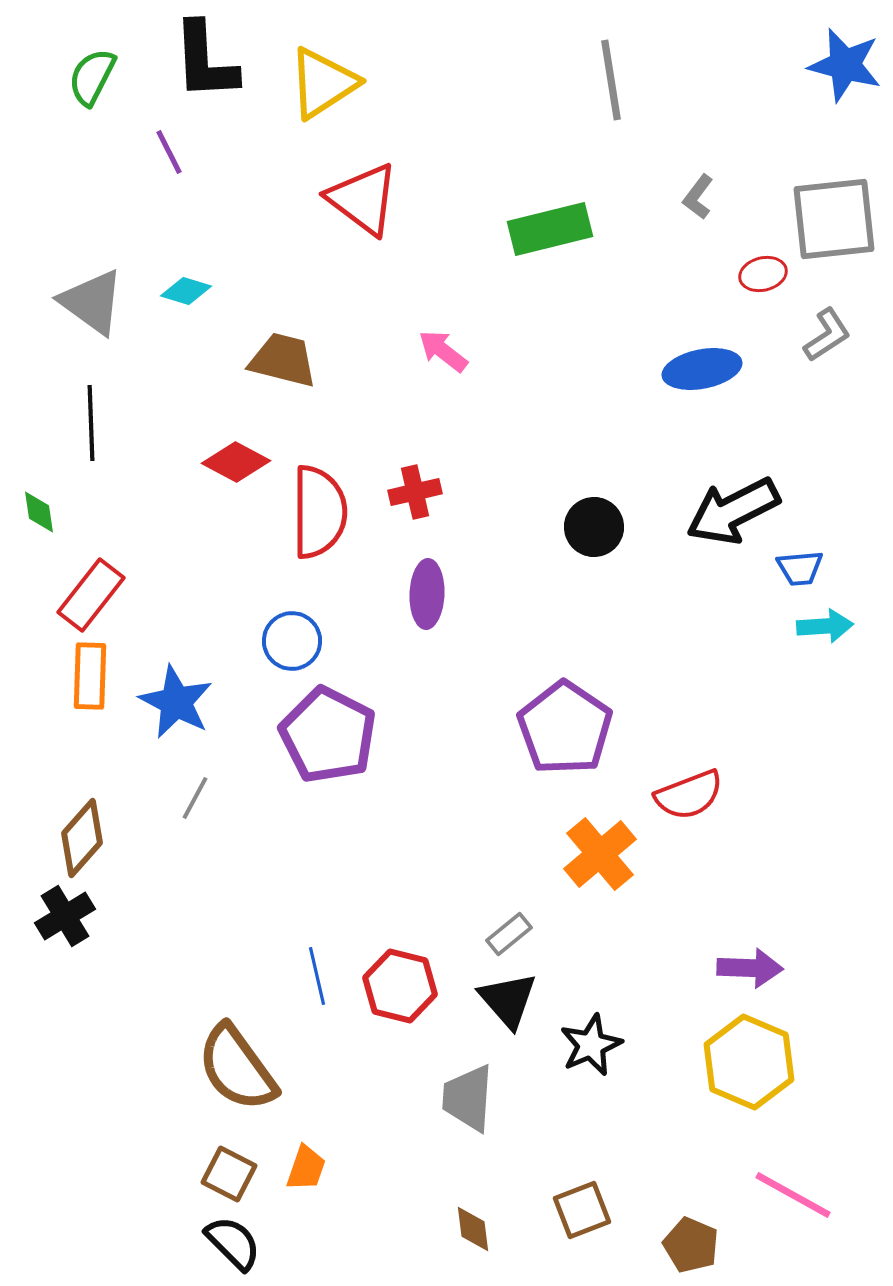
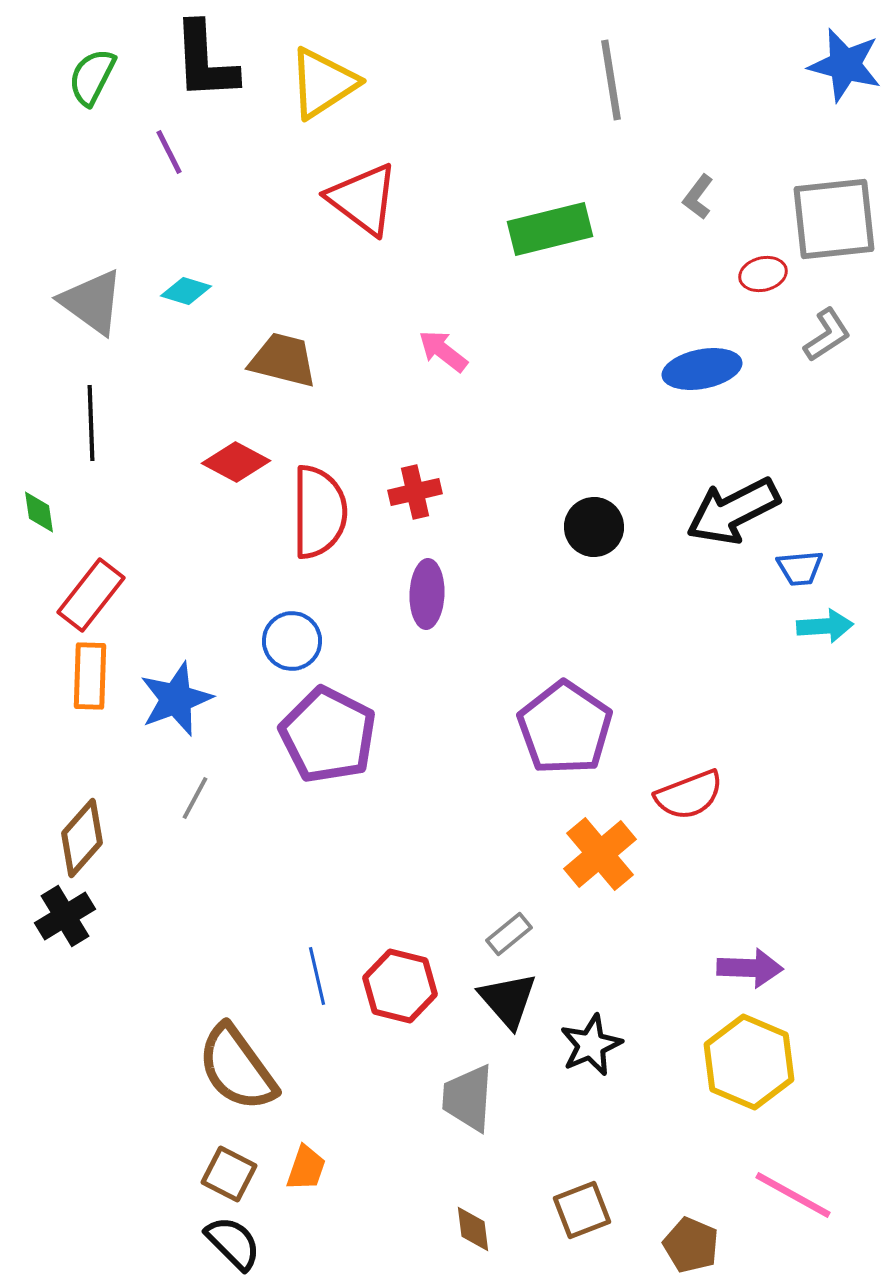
blue star at (176, 702): moved 3 px up; rotated 24 degrees clockwise
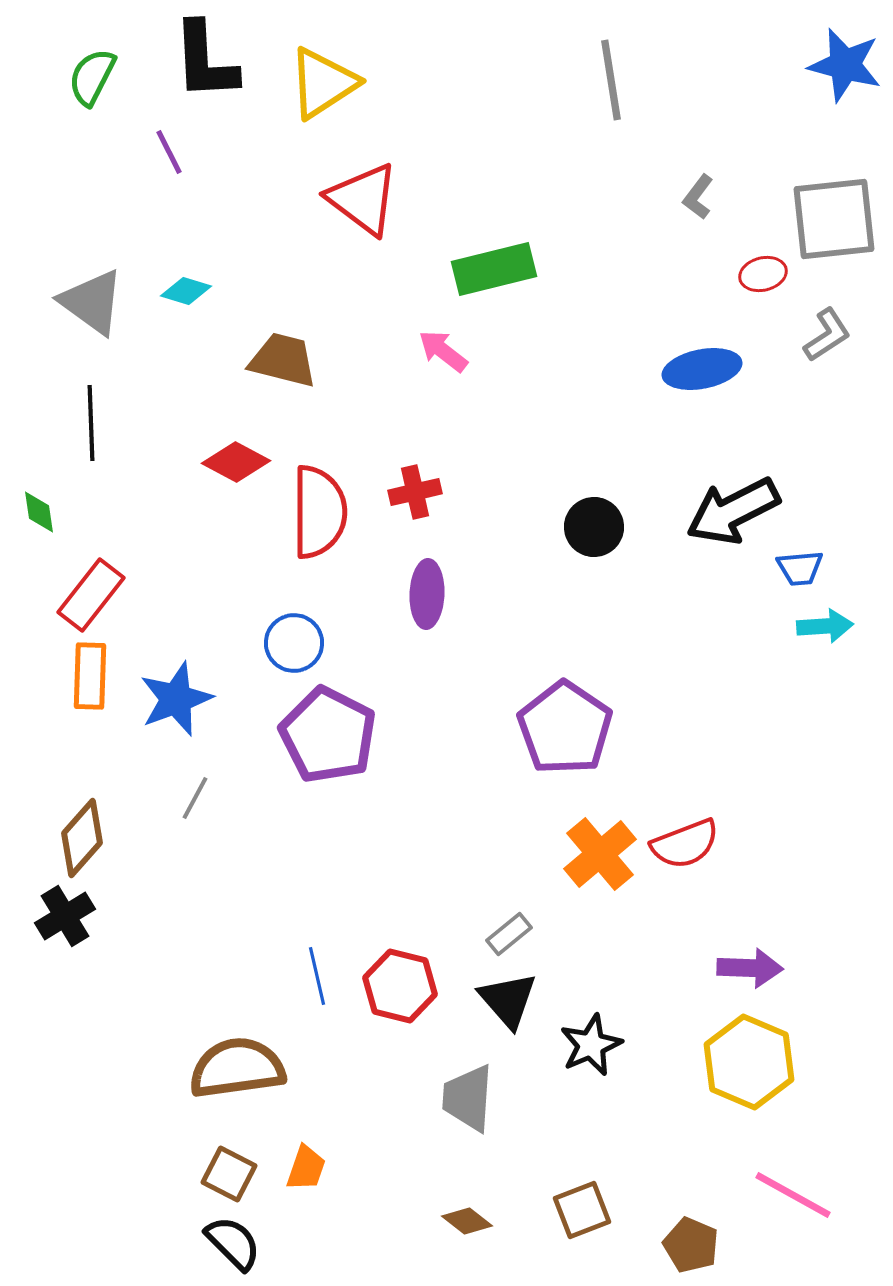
green rectangle at (550, 229): moved 56 px left, 40 px down
blue circle at (292, 641): moved 2 px right, 2 px down
red semicircle at (689, 795): moved 4 px left, 49 px down
brown semicircle at (237, 1068): rotated 118 degrees clockwise
brown diamond at (473, 1229): moved 6 px left, 8 px up; rotated 45 degrees counterclockwise
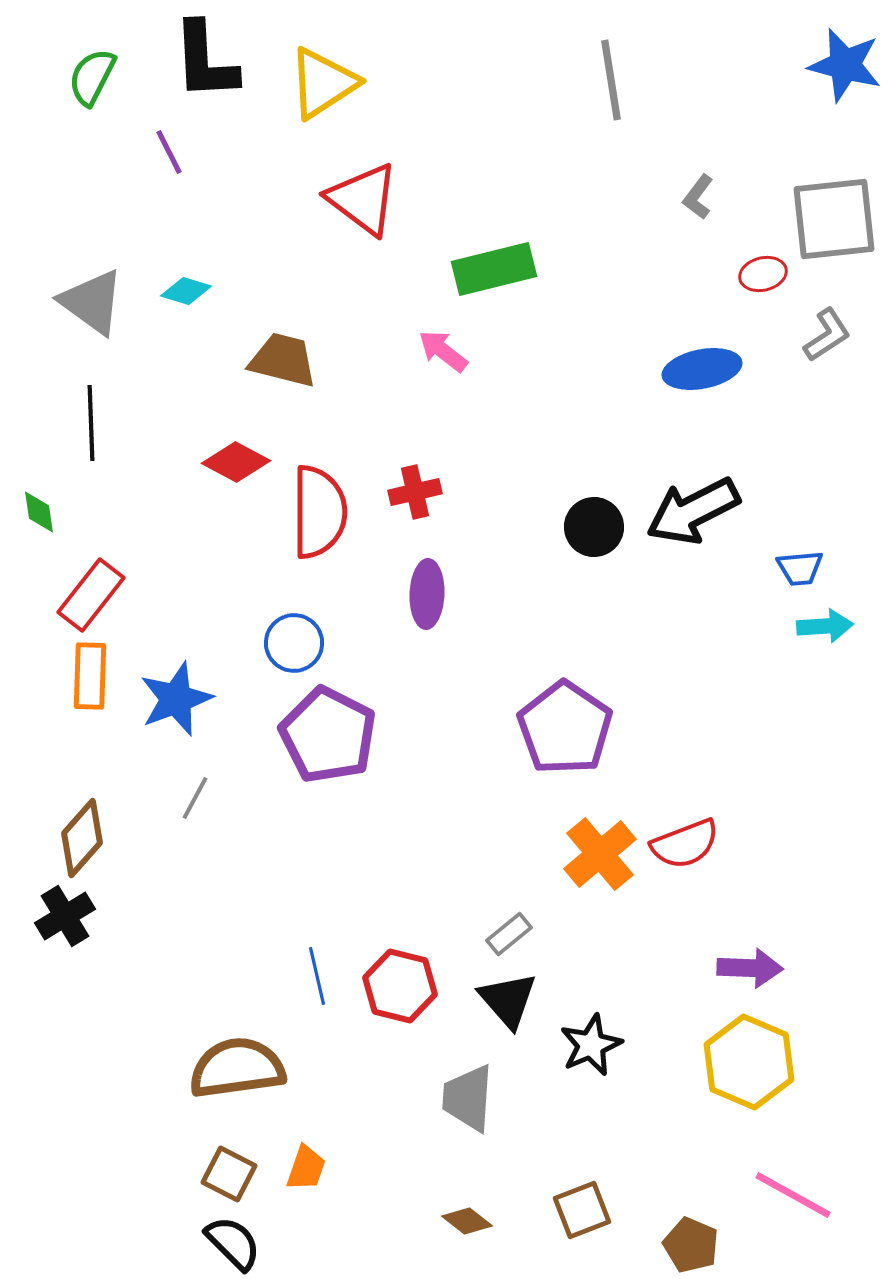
black arrow at (733, 511): moved 40 px left
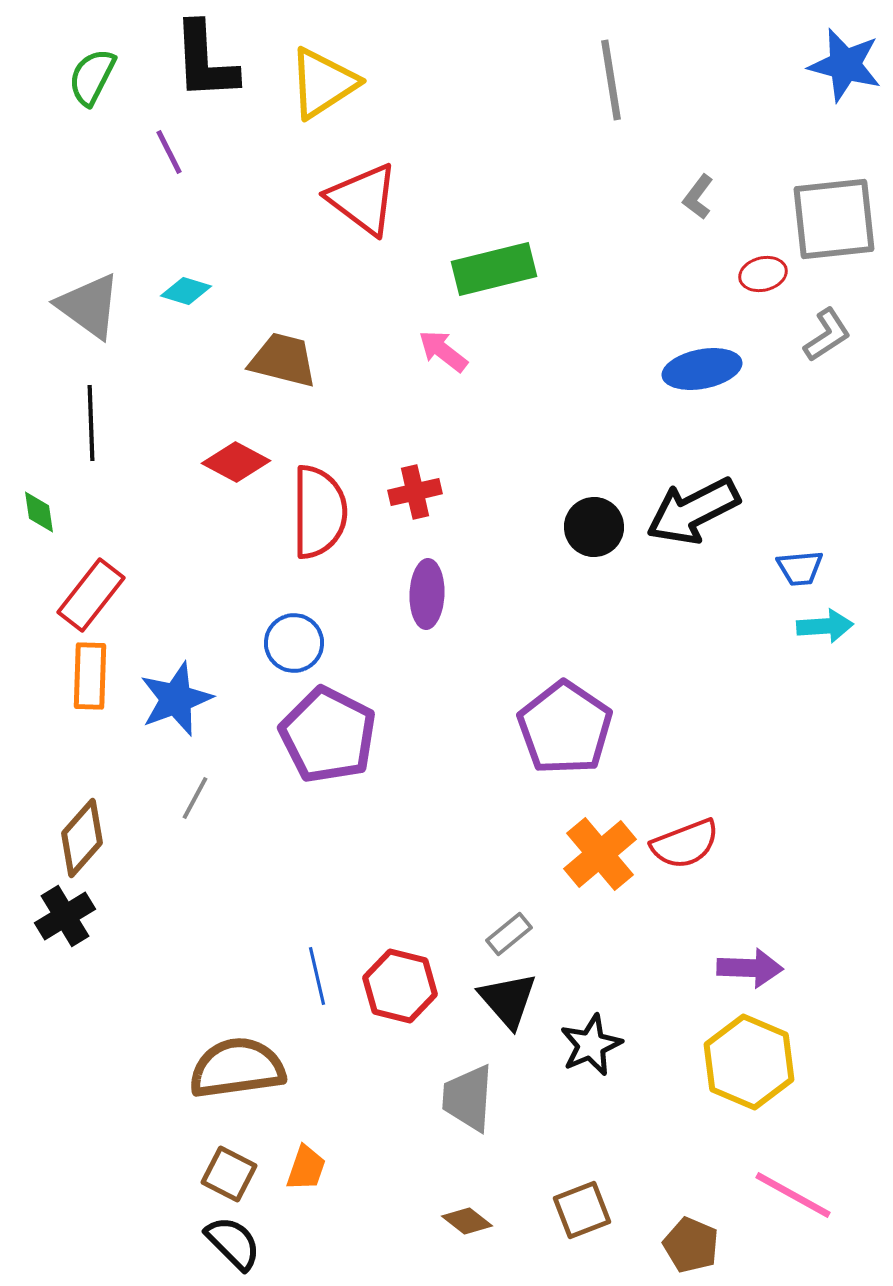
gray triangle at (92, 302): moved 3 px left, 4 px down
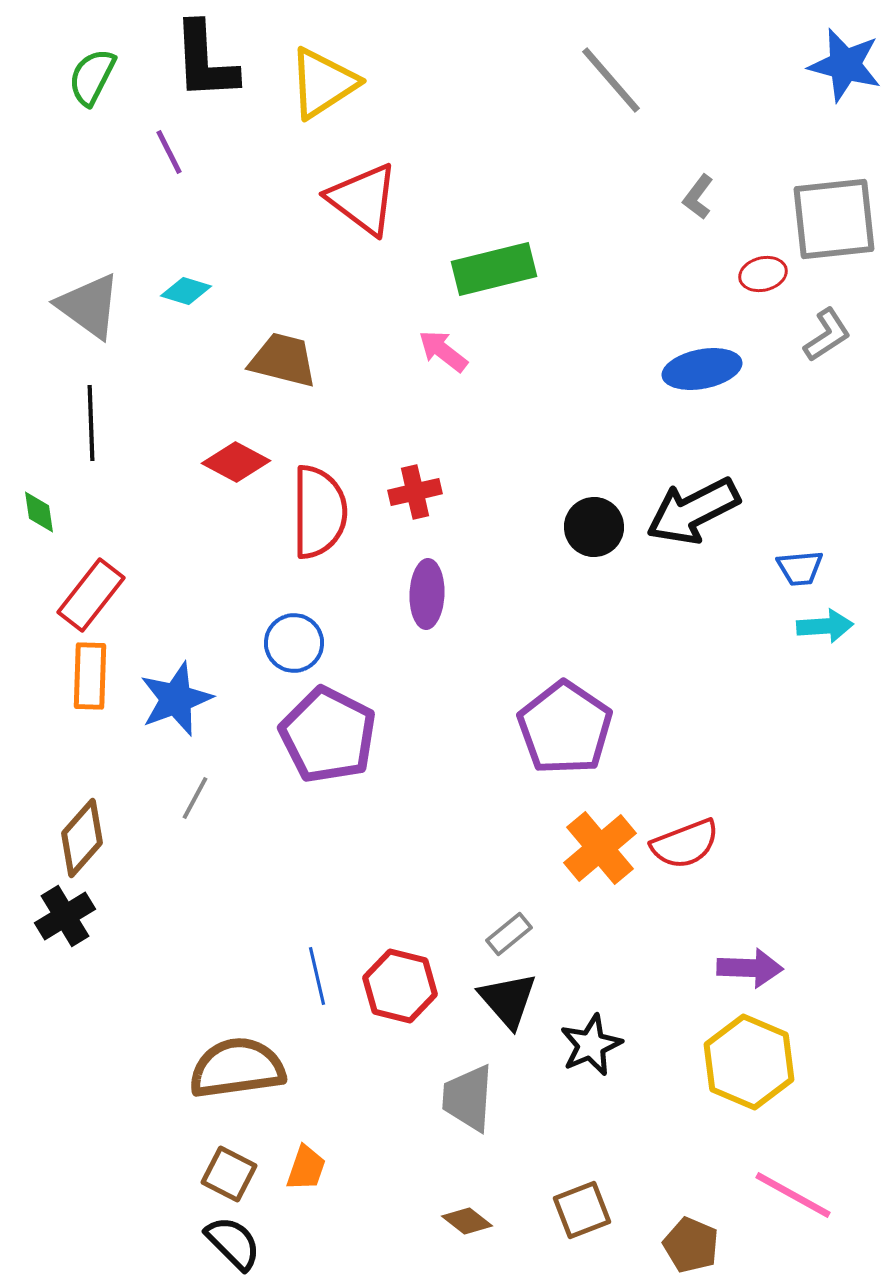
gray line at (611, 80): rotated 32 degrees counterclockwise
orange cross at (600, 854): moved 6 px up
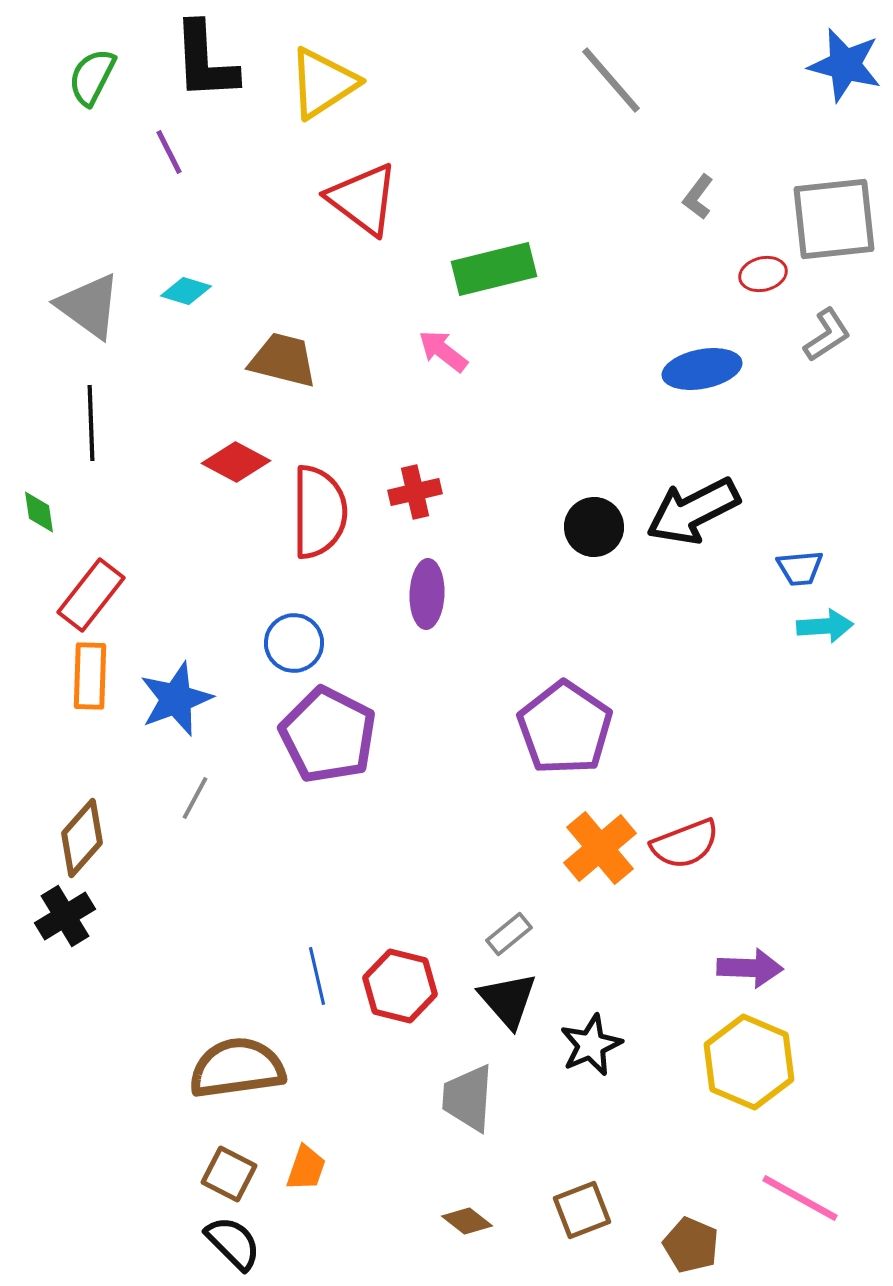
pink line at (793, 1195): moved 7 px right, 3 px down
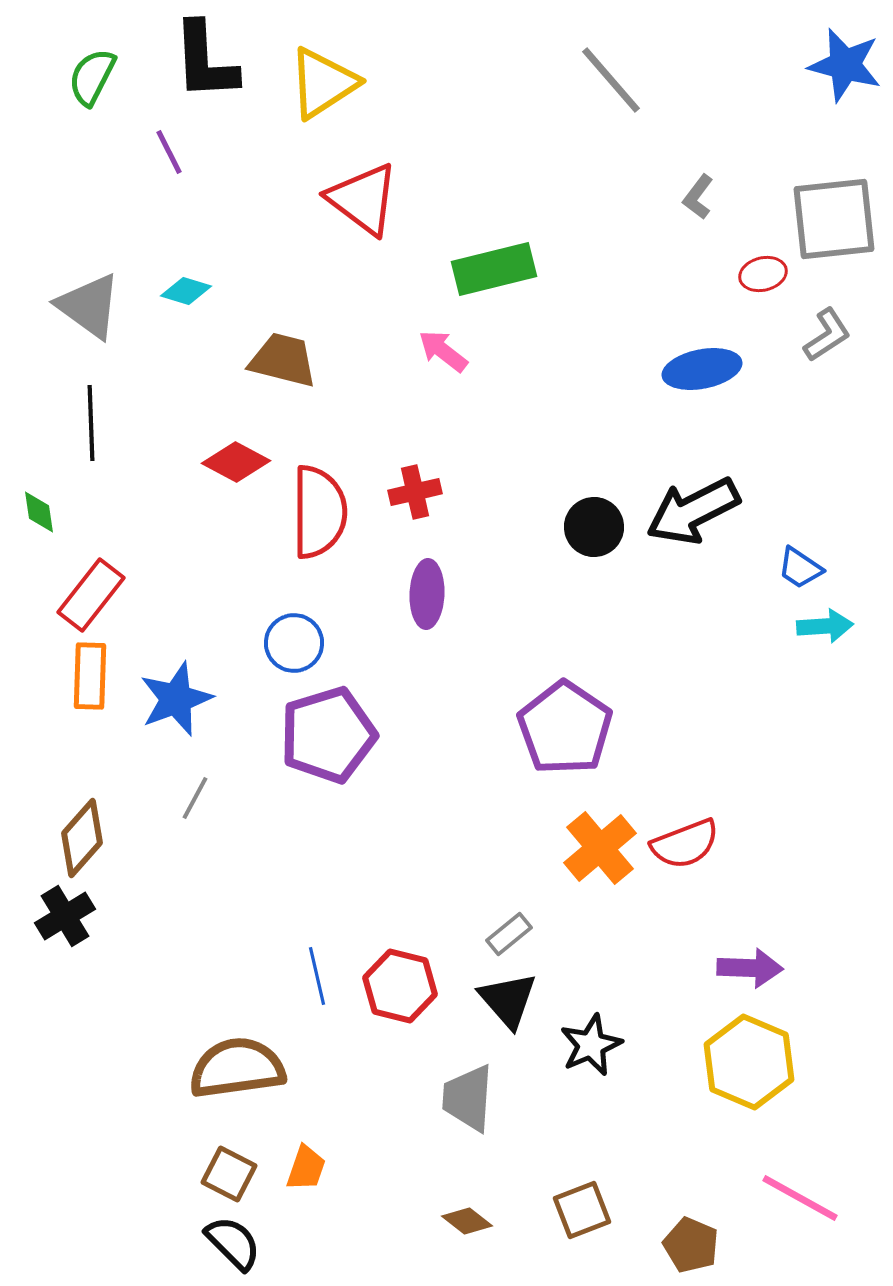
blue trapezoid at (800, 568): rotated 39 degrees clockwise
purple pentagon at (328, 735): rotated 28 degrees clockwise
